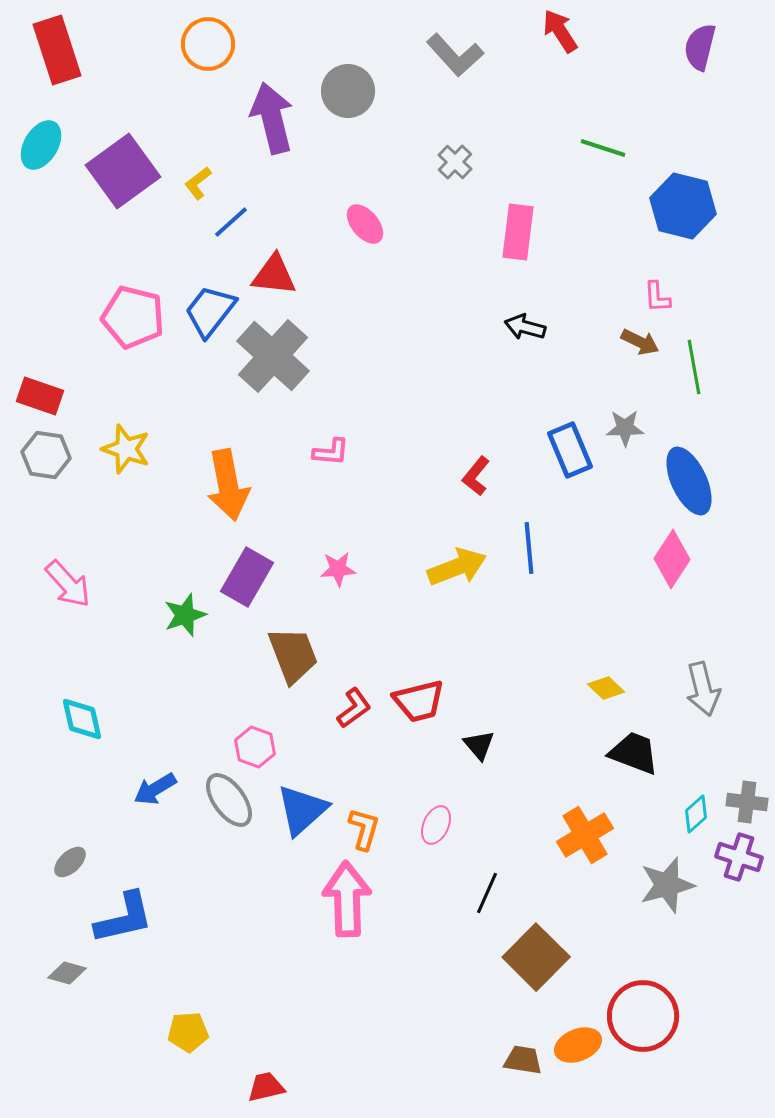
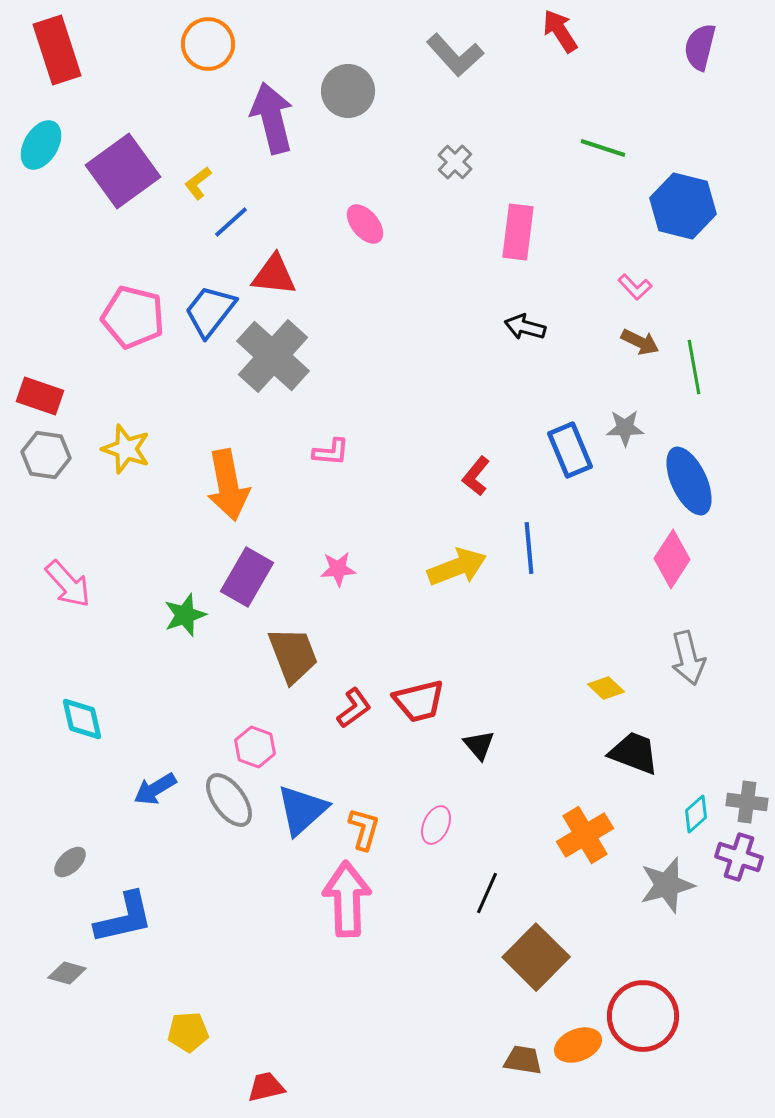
pink L-shape at (657, 297): moved 22 px left, 10 px up; rotated 40 degrees counterclockwise
gray arrow at (703, 689): moved 15 px left, 31 px up
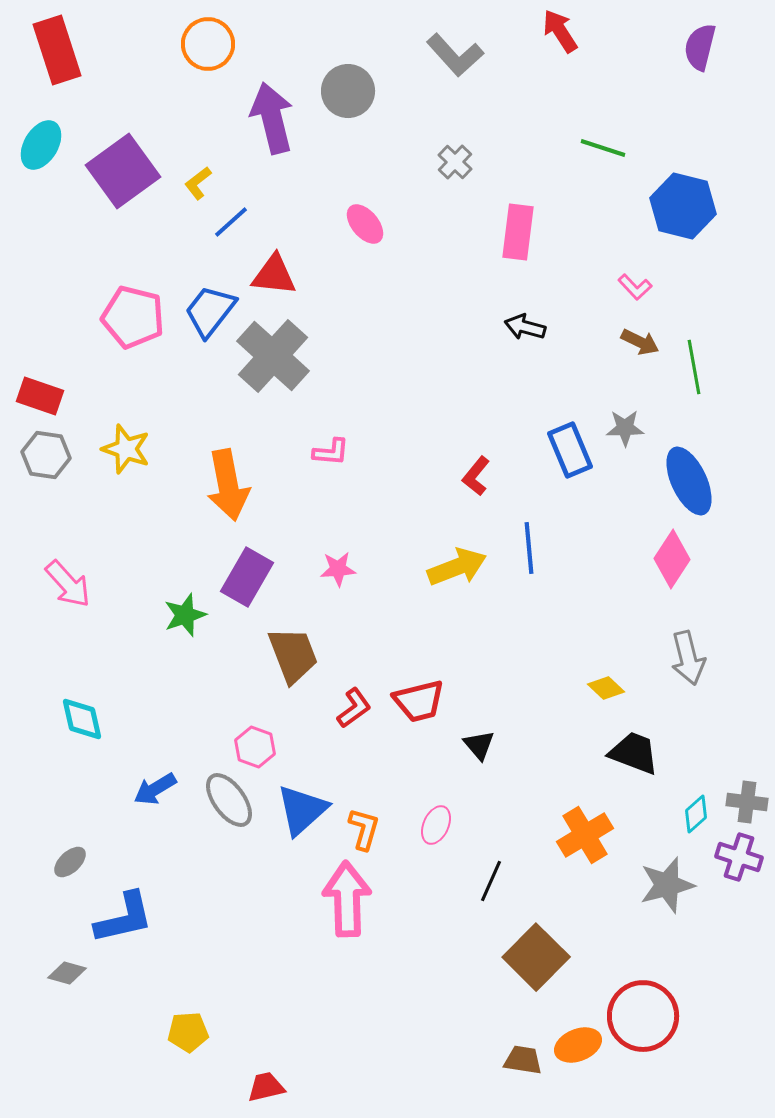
black line at (487, 893): moved 4 px right, 12 px up
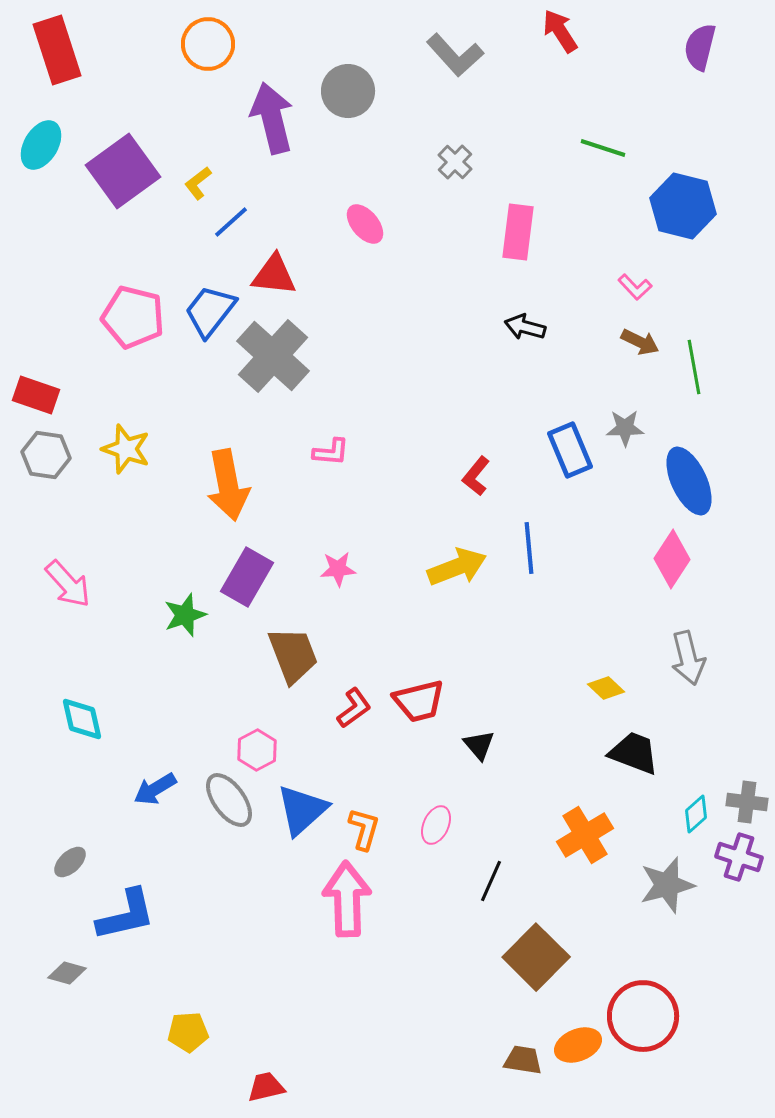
red rectangle at (40, 396): moved 4 px left, 1 px up
pink hexagon at (255, 747): moved 2 px right, 3 px down; rotated 12 degrees clockwise
blue L-shape at (124, 918): moved 2 px right, 3 px up
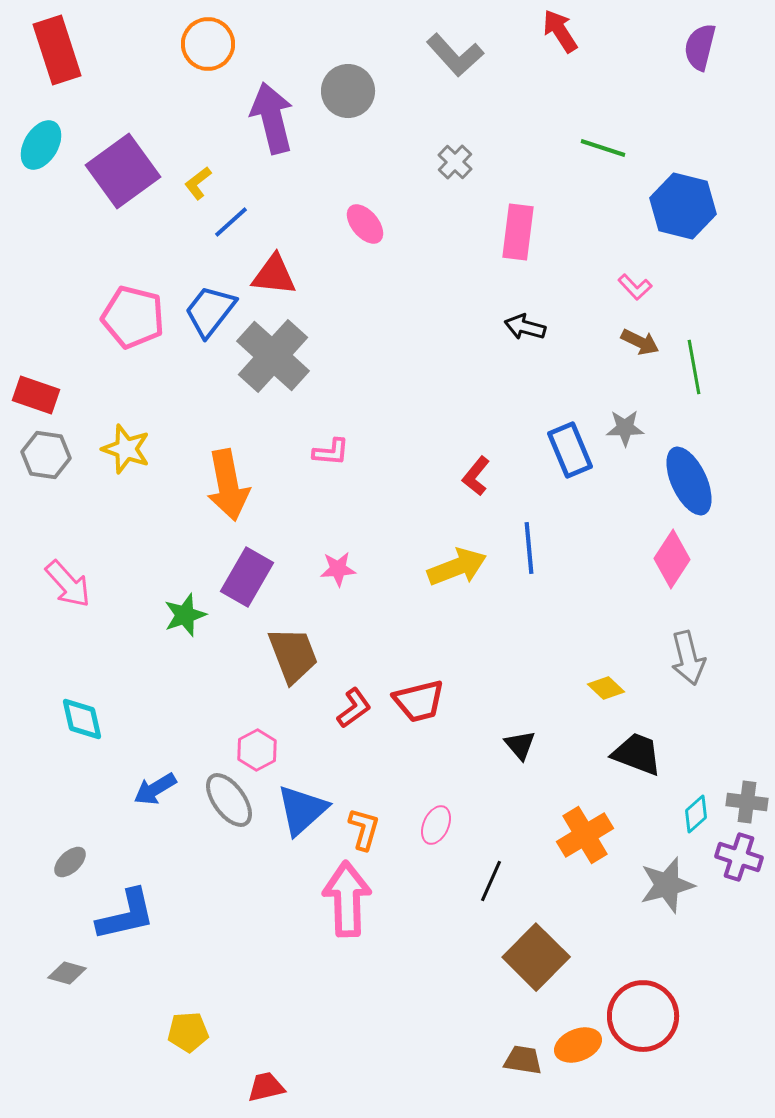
black triangle at (479, 745): moved 41 px right
black trapezoid at (634, 753): moved 3 px right, 1 px down
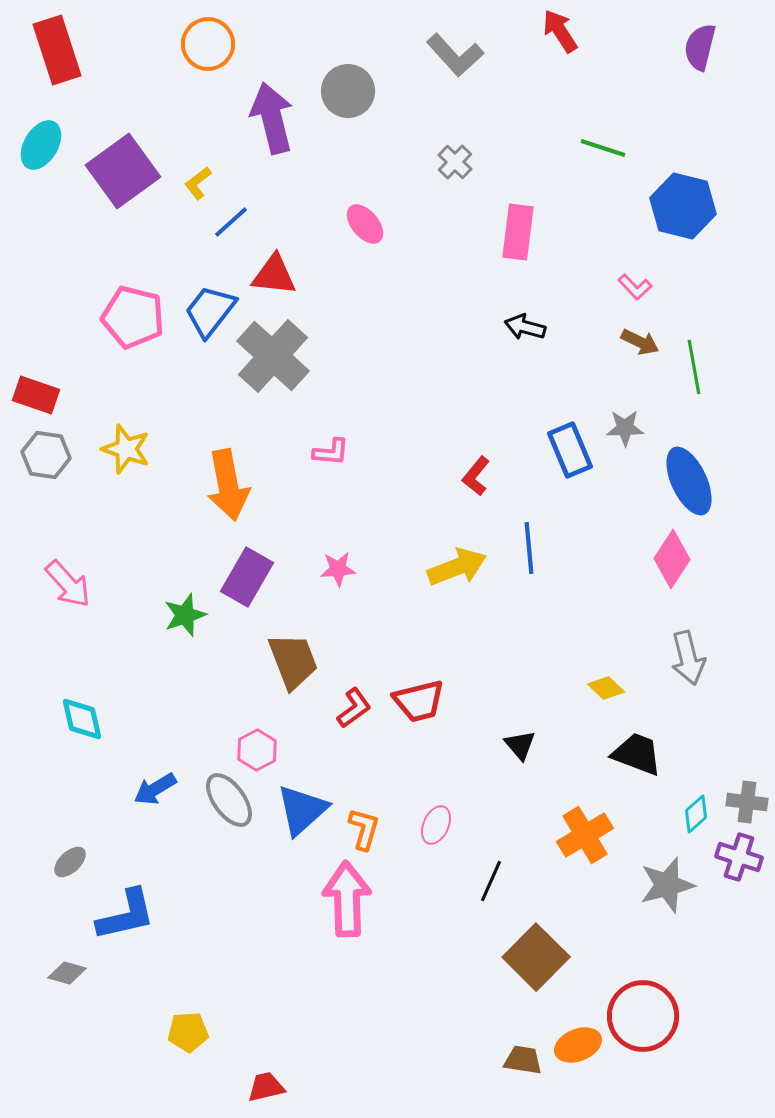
brown trapezoid at (293, 655): moved 6 px down
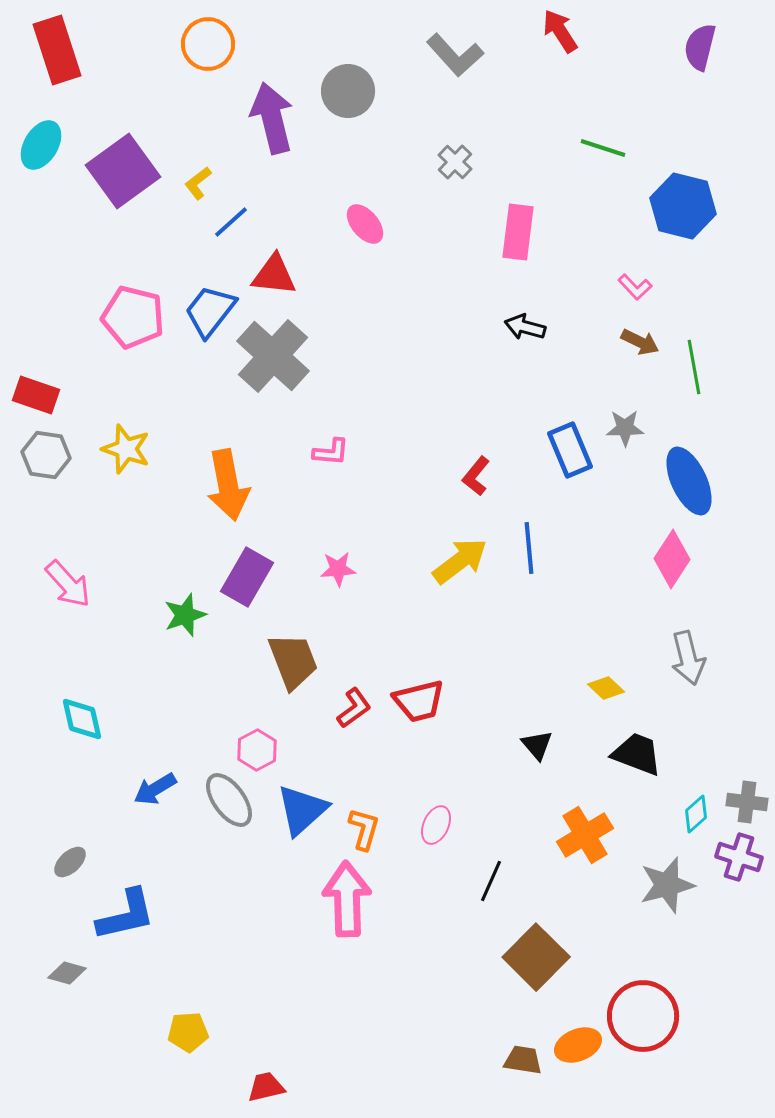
yellow arrow at (457, 567): moved 3 px right, 6 px up; rotated 16 degrees counterclockwise
black triangle at (520, 745): moved 17 px right
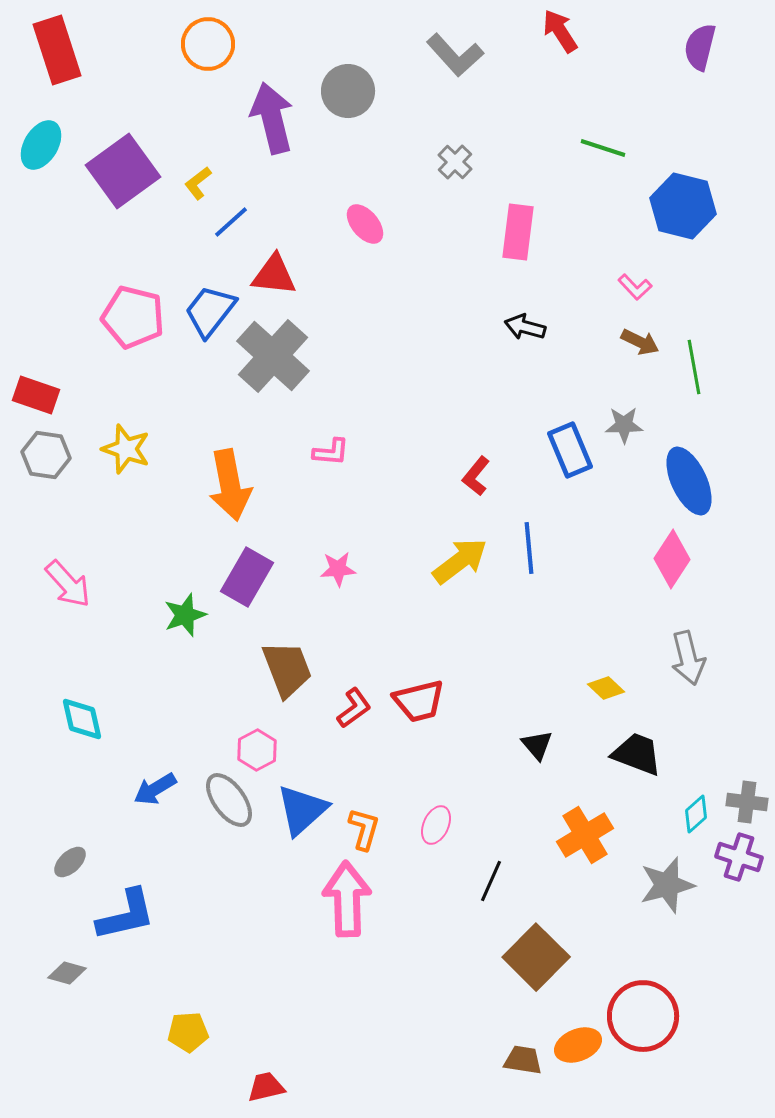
gray star at (625, 428): moved 1 px left, 3 px up
orange arrow at (228, 485): moved 2 px right
brown trapezoid at (293, 661): moved 6 px left, 8 px down
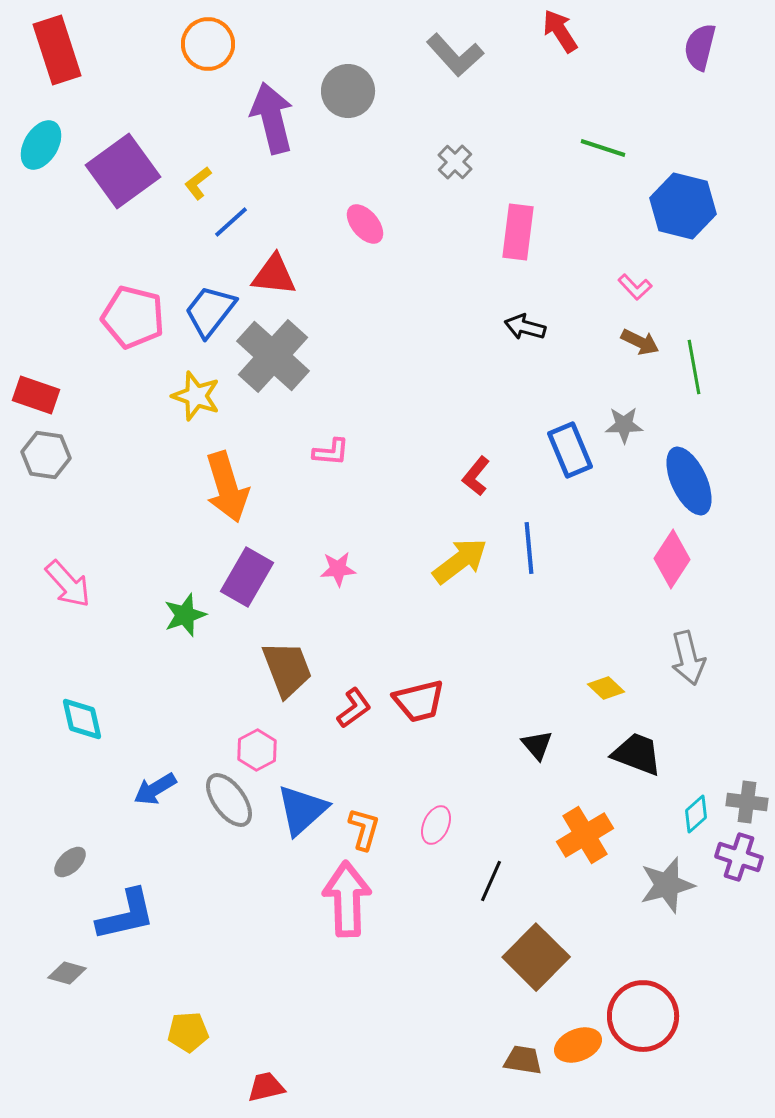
yellow star at (126, 449): moved 70 px right, 53 px up
orange arrow at (230, 485): moved 3 px left, 2 px down; rotated 6 degrees counterclockwise
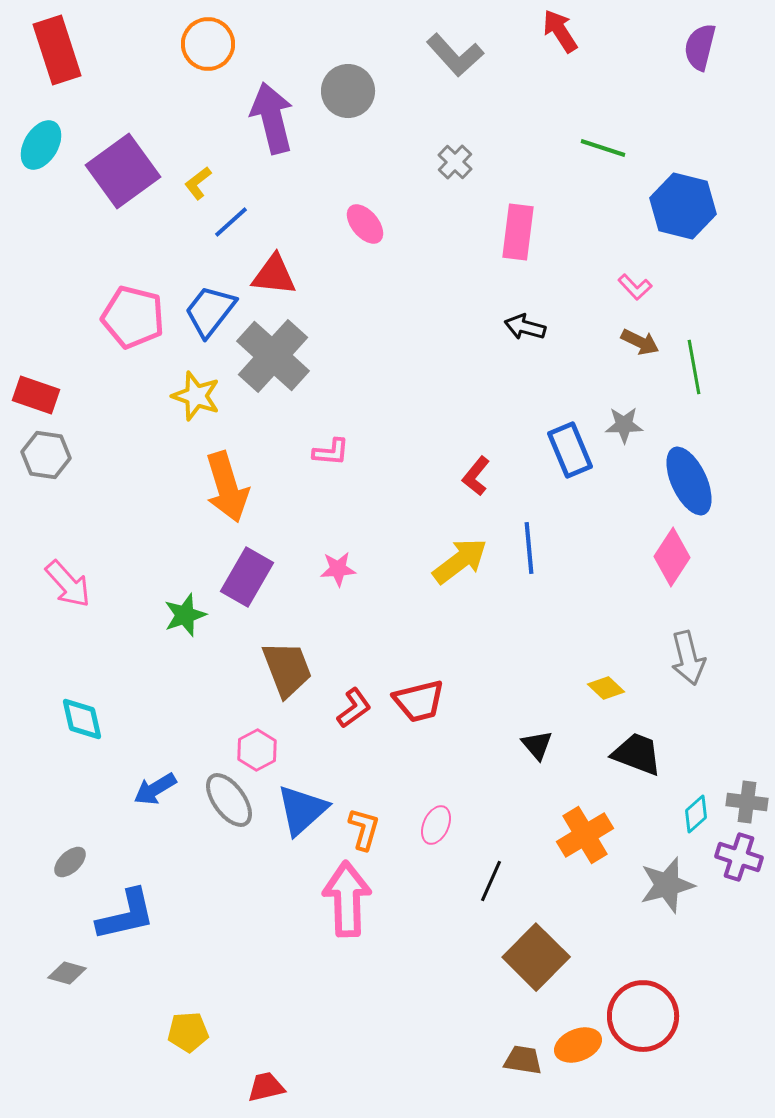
pink diamond at (672, 559): moved 2 px up
